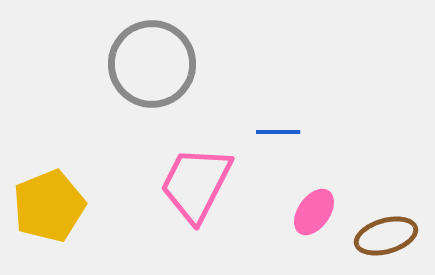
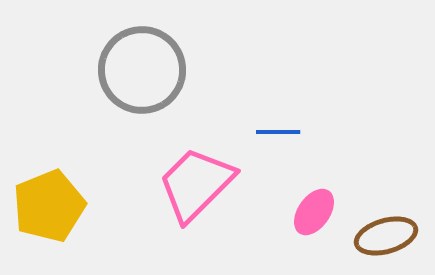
gray circle: moved 10 px left, 6 px down
pink trapezoid: rotated 18 degrees clockwise
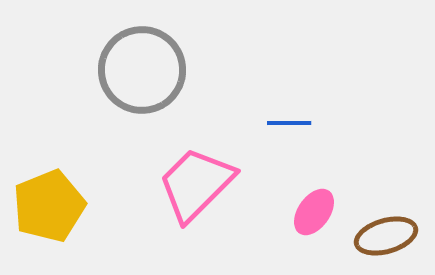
blue line: moved 11 px right, 9 px up
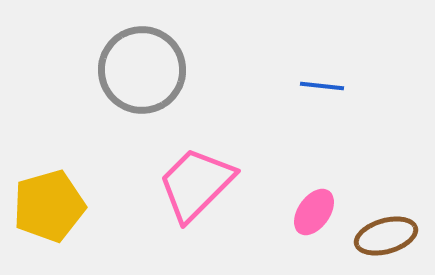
blue line: moved 33 px right, 37 px up; rotated 6 degrees clockwise
yellow pentagon: rotated 6 degrees clockwise
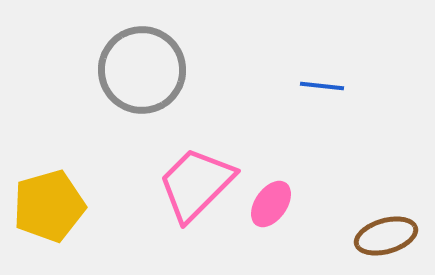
pink ellipse: moved 43 px left, 8 px up
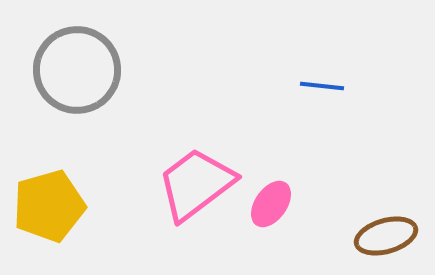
gray circle: moved 65 px left
pink trapezoid: rotated 8 degrees clockwise
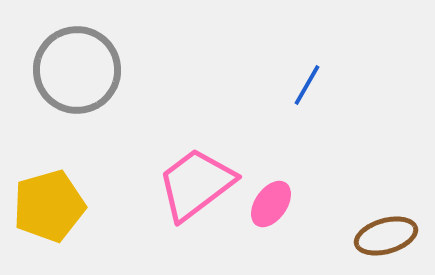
blue line: moved 15 px left, 1 px up; rotated 66 degrees counterclockwise
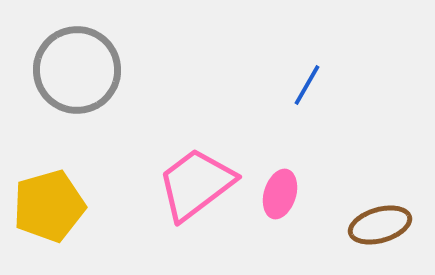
pink ellipse: moved 9 px right, 10 px up; rotated 18 degrees counterclockwise
brown ellipse: moved 6 px left, 11 px up
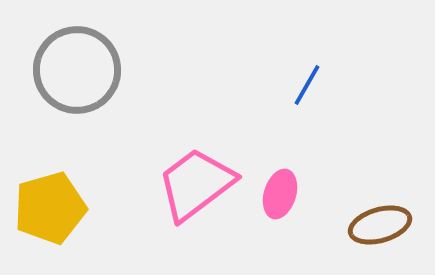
yellow pentagon: moved 1 px right, 2 px down
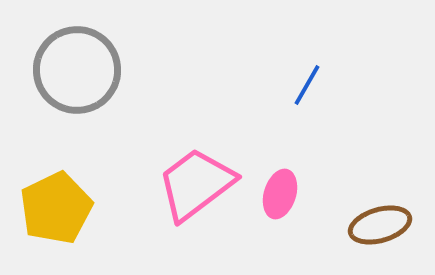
yellow pentagon: moved 6 px right; rotated 10 degrees counterclockwise
